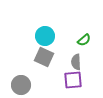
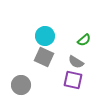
gray semicircle: rotated 56 degrees counterclockwise
purple square: rotated 18 degrees clockwise
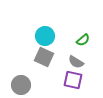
green semicircle: moved 1 px left
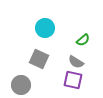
cyan circle: moved 8 px up
gray square: moved 5 px left, 2 px down
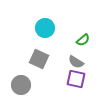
purple square: moved 3 px right, 1 px up
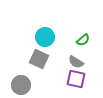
cyan circle: moved 9 px down
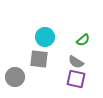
gray square: rotated 18 degrees counterclockwise
gray circle: moved 6 px left, 8 px up
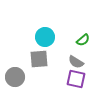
gray square: rotated 12 degrees counterclockwise
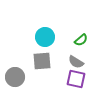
green semicircle: moved 2 px left
gray square: moved 3 px right, 2 px down
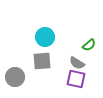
green semicircle: moved 8 px right, 5 px down
gray semicircle: moved 1 px right, 1 px down
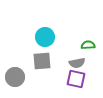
green semicircle: moved 1 px left; rotated 144 degrees counterclockwise
gray semicircle: rotated 42 degrees counterclockwise
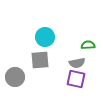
gray square: moved 2 px left, 1 px up
